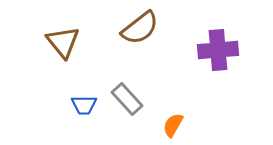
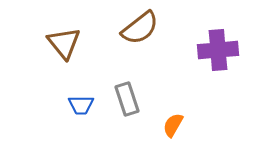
brown triangle: moved 1 px right, 1 px down
gray rectangle: rotated 24 degrees clockwise
blue trapezoid: moved 3 px left
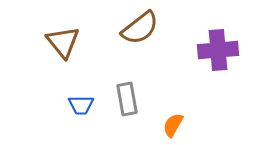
brown triangle: moved 1 px left, 1 px up
gray rectangle: rotated 8 degrees clockwise
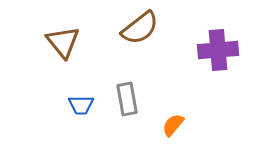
orange semicircle: rotated 10 degrees clockwise
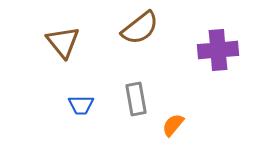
gray rectangle: moved 9 px right
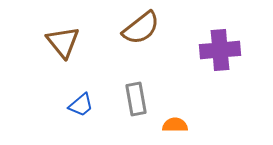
brown semicircle: moved 1 px right
purple cross: moved 2 px right
blue trapezoid: rotated 40 degrees counterclockwise
orange semicircle: moved 2 px right; rotated 50 degrees clockwise
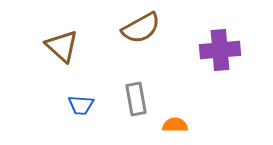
brown semicircle: rotated 9 degrees clockwise
brown triangle: moved 1 px left, 4 px down; rotated 9 degrees counterclockwise
blue trapezoid: rotated 44 degrees clockwise
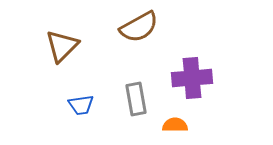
brown semicircle: moved 2 px left, 1 px up
brown triangle: rotated 33 degrees clockwise
purple cross: moved 28 px left, 28 px down
blue trapezoid: rotated 12 degrees counterclockwise
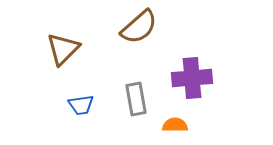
brown semicircle: rotated 12 degrees counterclockwise
brown triangle: moved 1 px right, 3 px down
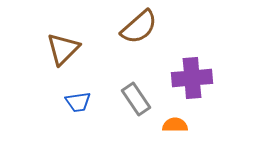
gray rectangle: rotated 24 degrees counterclockwise
blue trapezoid: moved 3 px left, 3 px up
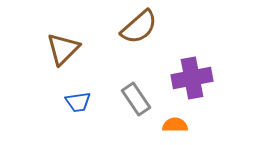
purple cross: rotated 6 degrees counterclockwise
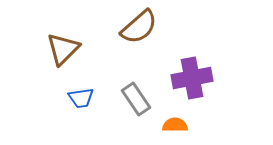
blue trapezoid: moved 3 px right, 4 px up
